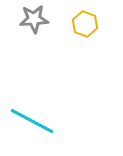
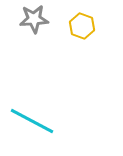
yellow hexagon: moved 3 px left, 2 px down
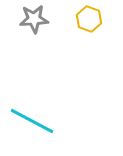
yellow hexagon: moved 7 px right, 7 px up
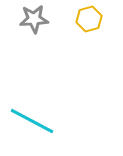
yellow hexagon: rotated 25 degrees clockwise
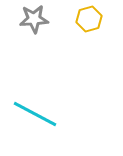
cyan line: moved 3 px right, 7 px up
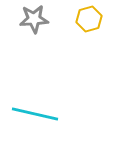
cyan line: rotated 15 degrees counterclockwise
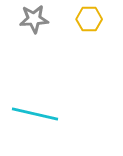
yellow hexagon: rotated 15 degrees clockwise
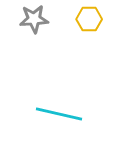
cyan line: moved 24 px right
